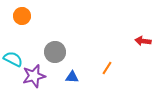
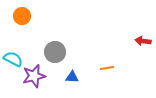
orange line: rotated 48 degrees clockwise
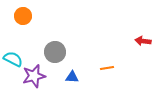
orange circle: moved 1 px right
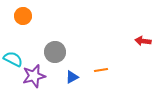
orange line: moved 6 px left, 2 px down
blue triangle: rotated 32 degrees counterclockwise
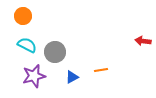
cyan semicircle: moved 14 px right, 14 px up
